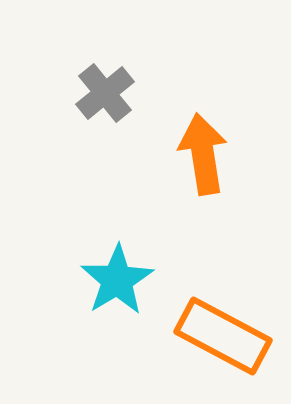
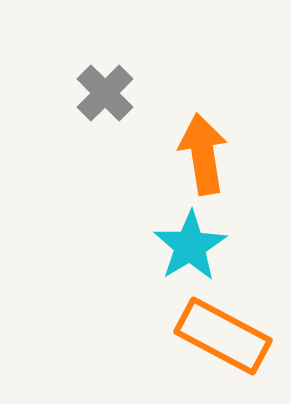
gray cross: rotated 6 degrees counterclockwise
cyan star: moved 73 px right, 34 px up
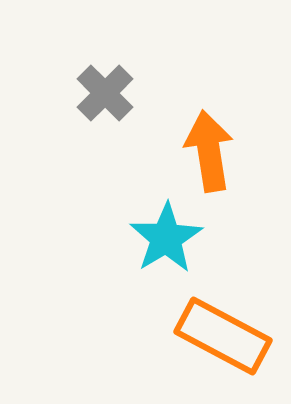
orange arrow: moved 6 px right, 3 px up
cyan star: moved 24 px left, 8 px up
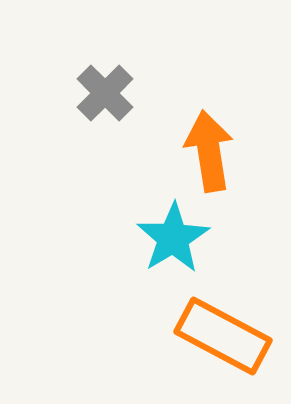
cyan star: moved 7 px right
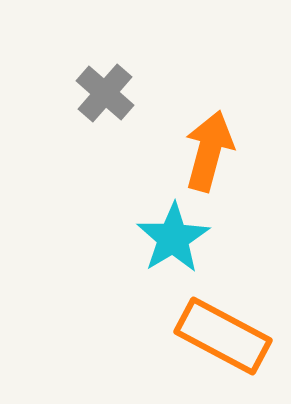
gray cross: rotated 4 degrees counterclockwise
orange arrow: rotated 24 degrees clockwise
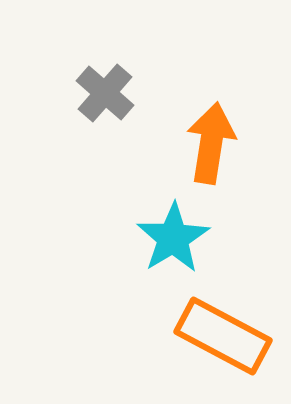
orange arrow: moved 2 px right, 8 px up; rotated 6 degrees counterclockwise
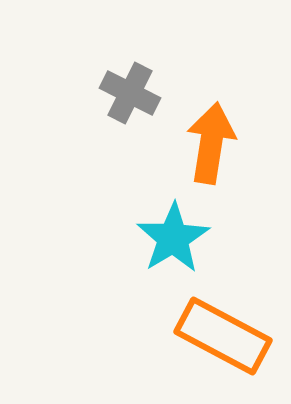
gray cross: moved 25 px right; rotated 14 degrees counterclockwise
